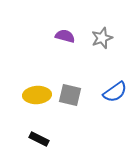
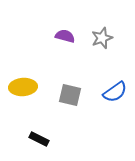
yellow ellipse: moved 14 px left, 8 px up
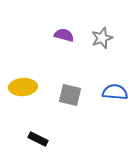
purple semicircle: moved 1 px left, 1 px up
blue semicircle: rotated 140 degrees counterclockwise
black rectangle: moved 1 px left
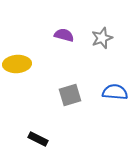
yellow ellipse: moved 6 px left, 23 px up
gray square: rotated 30 degrees counterclockwise
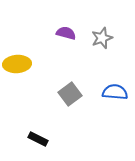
purple semicircle: moved 2 px right, 2 px up
gray square: moved 1 px up; rotated 20 degrees counterclockwise
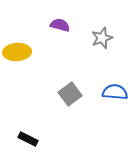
purple semicircle: moved 6 px left, 8 px up
yellow ellipse: moved 12 px up
black rectangle: moved 10 px left
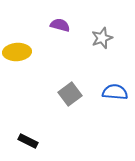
black rectangle: moved 2 px down
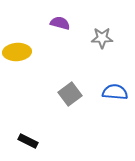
purple semicircle: moved 2 px up
gray star: rotated 20 degrees clockwise
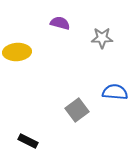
gray square: moved 7 px right, 16 px down
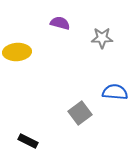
gray square: moved 3 px right, 3 px down
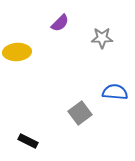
purple semicircle: rotated 120 degrees clockwise
